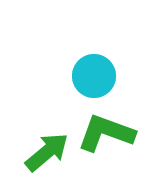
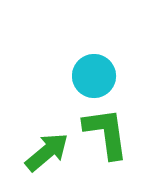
green L-shape: rotated 62 degrees clockwise
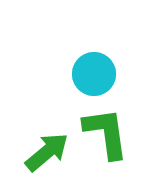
cyan circle: moved 2 px up
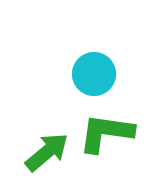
green L-shape: rotated 74 degrees counterclockwise
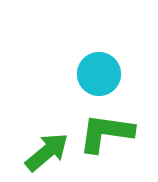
cyan circle: moved 5 px right
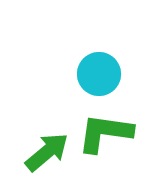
green L-shape: moved 1 px left
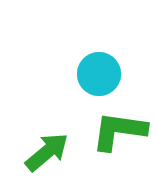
green L-shape: moved 14 px right, 2 px up
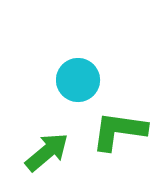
cyan circle: moved 21 px left, 6 px down
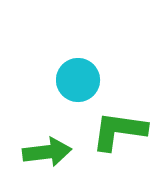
green arrow: rotated 33 degrees clockwise
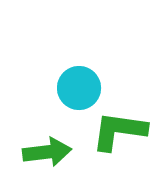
cyan circle: moved 1 px right, 8 px down
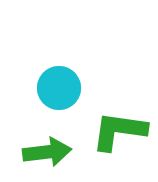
cyan circle: moved 20 px left
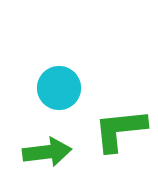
green L-shape: moved 1 px right, 1 px up; rotated 14 degrees counterclockwise
